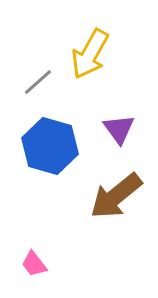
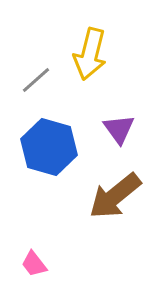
yellow arrow: rotated 15 degrees counterclockwise
gray line: moved 2 px left, 2 px up
blue hexagon: moved 1 px left, 1 px down
brown arrow: moved 1 px left
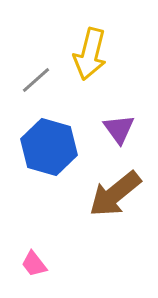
brown arrow: moved 2 px up
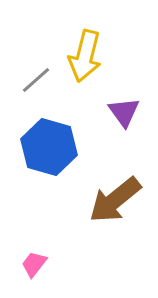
yellow arrow: moved 5 px left, 2 px down
purple triangle: moved 5 px right, 17 px up
brown arrow: moved 6 px down
pink trapezoid: rotated 76 degrees clockwise
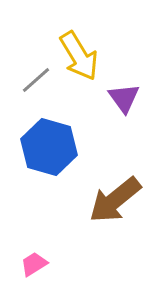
yellow arrow: moved 6 px left; rotated 45 degrees counterclockwise
purple triangle: moved 14 px up
pink trapezoid: rotated 20 degrees clockwise
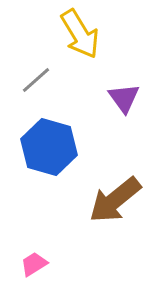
yellow arrow: moved 1 px right, 22 px up
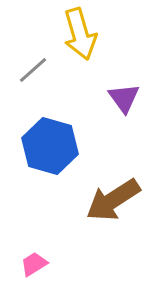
yellow arrow: rotated 15 degrees clockwise
gray line: moved 3 px left, 10 px up
blue hexagon: moved 1 px right, 1 px up
brown arrow: moved 2 px left; rotated 6 degrees clockwise
